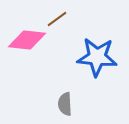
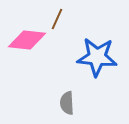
brown line: rotated 30 degrees counterclockwise
gray semicircle: moved 2 px right, 1 px up
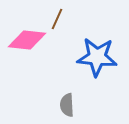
gray semicircle: moved 2 px down
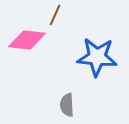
brown line: moved 2 px left, 4 px up
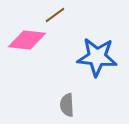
brown line: rotated 30 degrees clockwise
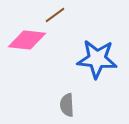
blue star: moved 2 px down
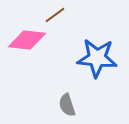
blue star: moved 1 px up
gray semicircle: rotated 15 degrees counterclockwise
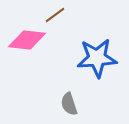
blue star: rotated 9 degrees counterclockwise
gray semicircle: moved 2 px right, 1 px up
